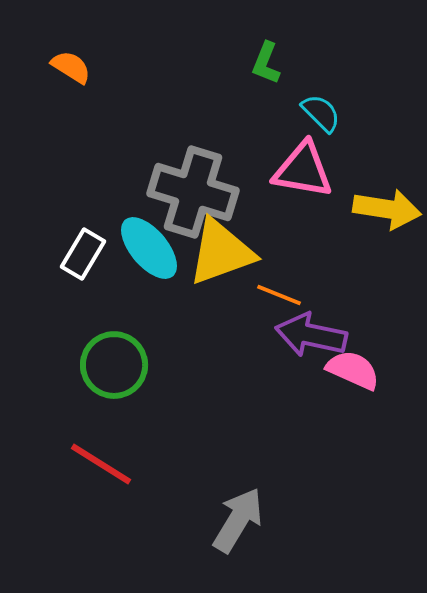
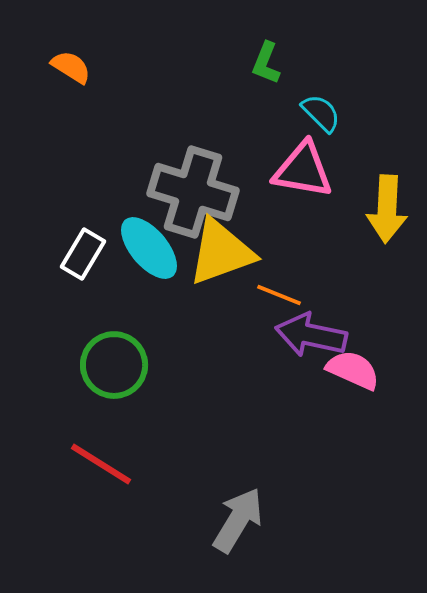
yellow arrow: rotated 84 degrees clockwise
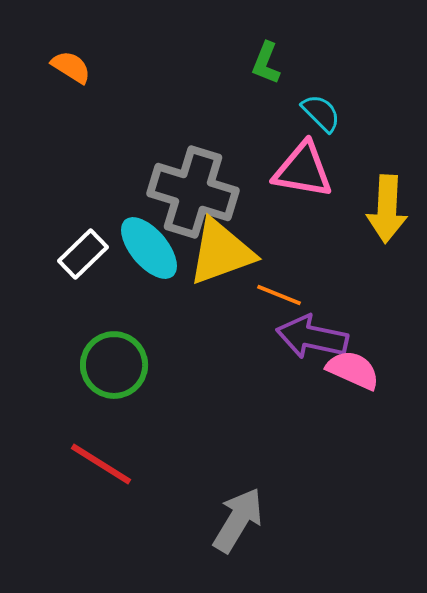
white rectangle: rotated 15 degrees clockwise
purple arrow: moved 1 px right, 2 px down
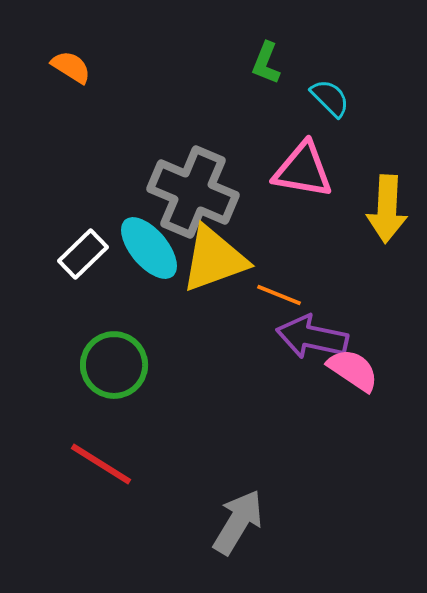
cyan semicircle: moved 9 px right, 15 px up
gray cross: rotated 6 degrees clockwise
yellow triangle: moved 7 px left, 7 px down
pink semicircle: rotated 10 degrees clockwise
gray arrow: moved 2 px down
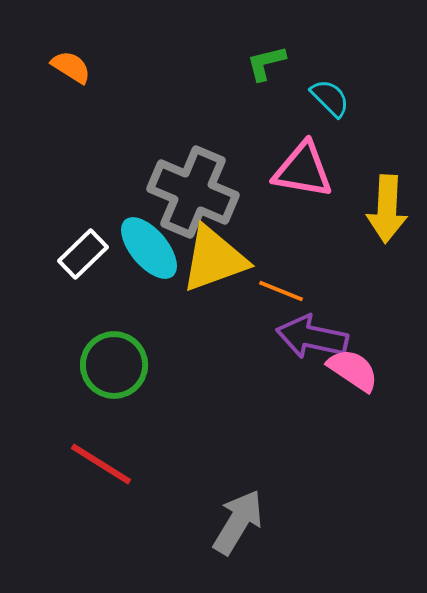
green L-shape: rotated 54 degrees clockwise
orange line: moved 2 px right, 4 px up
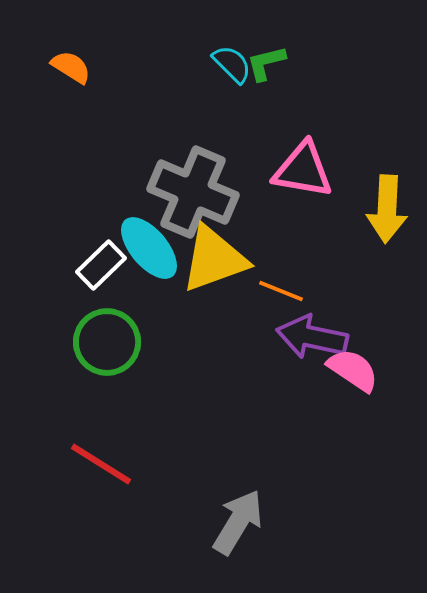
cyan semicircle: moved 98 px left, 34 px up
white rectangle: moved 18 px right, 11 px down
green circle: moved 7 px left, 23 px up
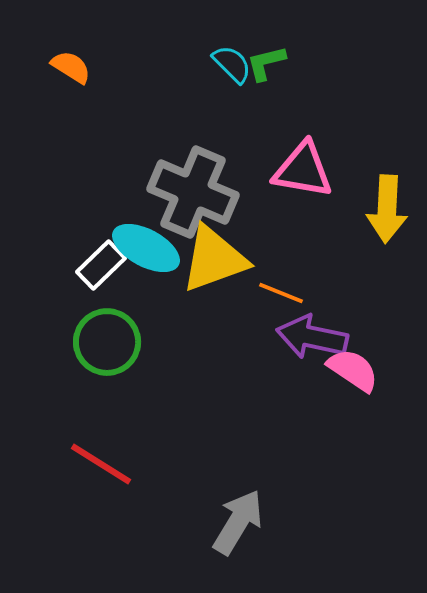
cyan ellipse: moved 3 px left; rotated 22 degrees counterclockwise
orange line: moved 2 px down
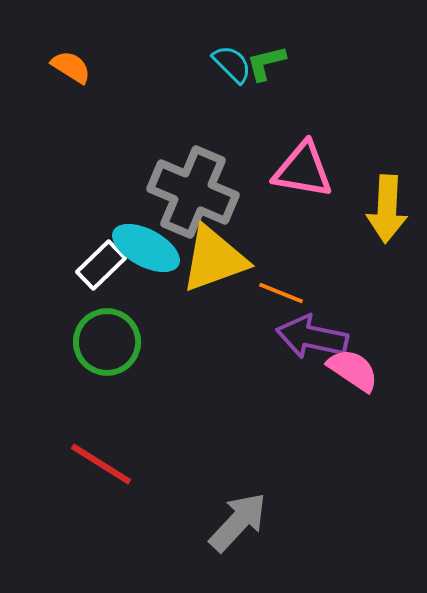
gray arrow: rotated 12 degrees clockwise
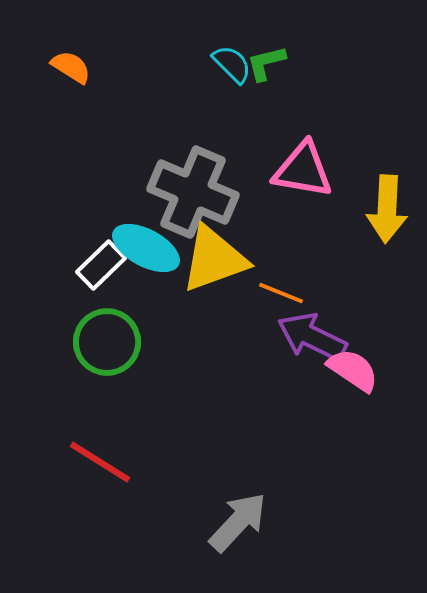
purple arrow: rotated 14 degrees clockwise
red line: moved 1 px left, 2 px up
